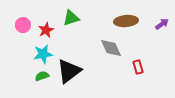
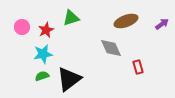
brown ellipse: rotated 15 degrees counterclockwise
pink circle: moved 1 px left, 2 px down
black triangle: moved 8 px down
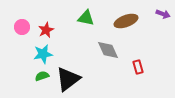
green triangle: moved 15 px right; rotated 30 degrees clockwise
purple arrow: moved 1 px right, 10 px up; rotated 56 degrees clockwise
gray diamond: moved 3 px left, 2 px down
black triangle: moved 1 px left
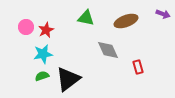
pink circle: moved 4 px right
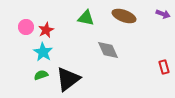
brown ellipse: moved 2 px left, 5 px up; rotated 40 degrees clockwise
cyan star: moved 2 px up; rotated 30 degrees counterclockwise
red rectangle: moved 26 px right
green semicircle: moved 1 px left, 1 px up
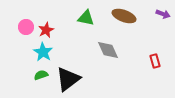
red rectangle: moved 9 px left, 6 px up
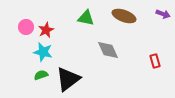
cyan star: rotated 18 degrees counterclockwise
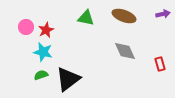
purple arrow: rotated 32 degrees counterclockwise
gray diamond: moved 17 px right, 1 px down
red rectangle: moved 5 px right, 3 px down
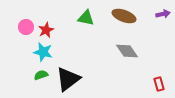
gray diamond: moved 2 px right; rotated 10 degrees counterclockwise
red rectangle: moved 1 px left, 20 px down
